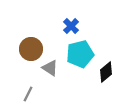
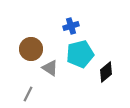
blue cross: rotated 28 degrees clockwise
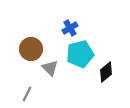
blue cross: moved 1 px left, 2 px down; rotated 14 degrees counterclockwise
gray triangle: rotated 12 degrees clockwise
gray line: moved 1 px left
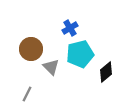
gray triangle: moved 1 px right, 1 px up
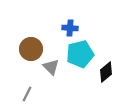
blue cross: rotated 35 degrees clockwise
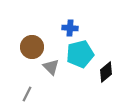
brown circle: moved 1 px right, 2 px up
